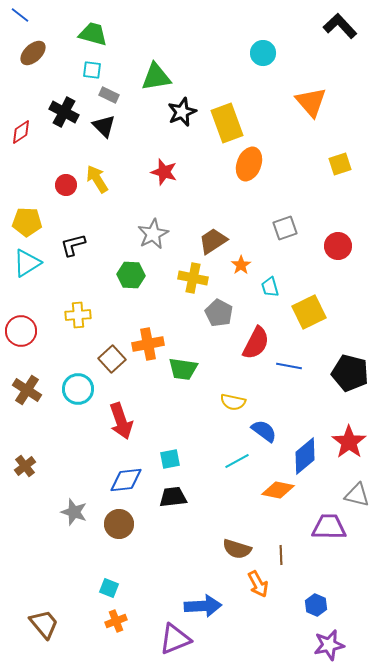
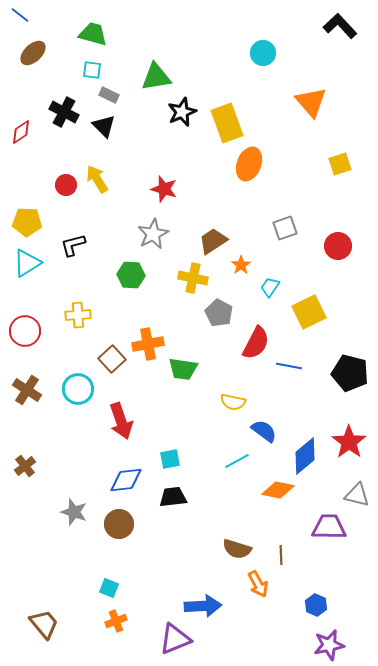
red star at (164, 172): moved 17 px down
cyan trapezoid at (270, 287): rotated 50 degrees clockwise
red circle at (21, 331): moved 4 px right
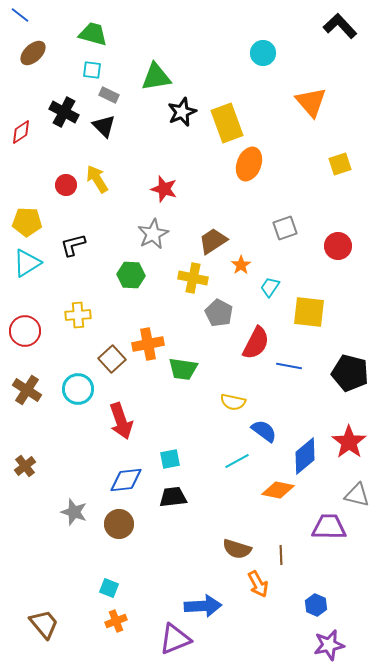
yellow square at (309, 312): rotated 32 degrees clockwise
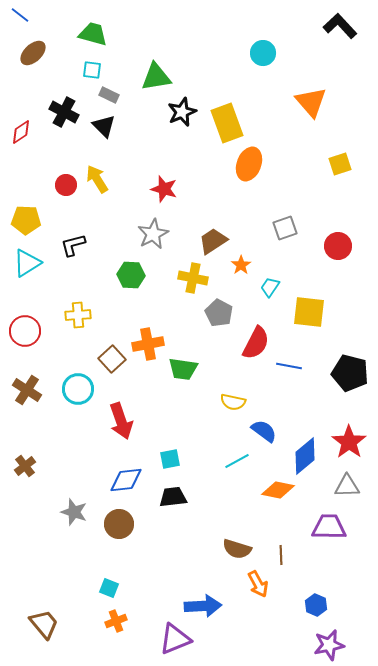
yellow pentagon at (27, 222): moved 1 px left, 2 px up
gray triangle at (357, 495): moved 10 px left, 9 px up; rotated 16 degrees counterclockwise
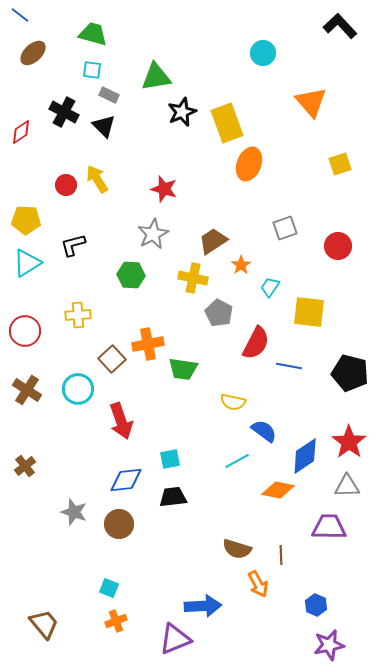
blue diamond at (305, 456): rotated 6 degrees clockwise
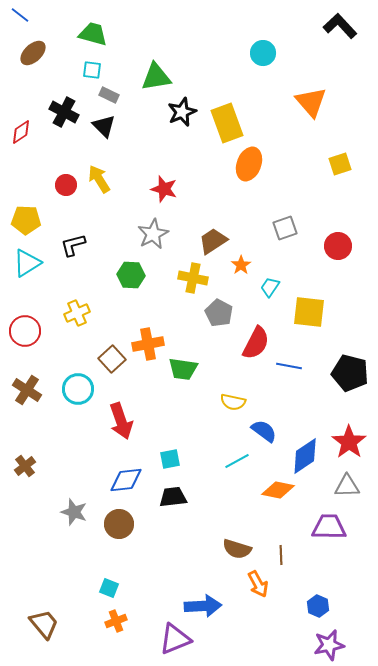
yellow arrow at (97, 179): moved 2 px right
yellow cross at (78, 315): moved 1 px left, 2 px up; rotated 20 degrees counterclockwise
blue hexagon at (316, 605): moved 2 px right, 1 px down
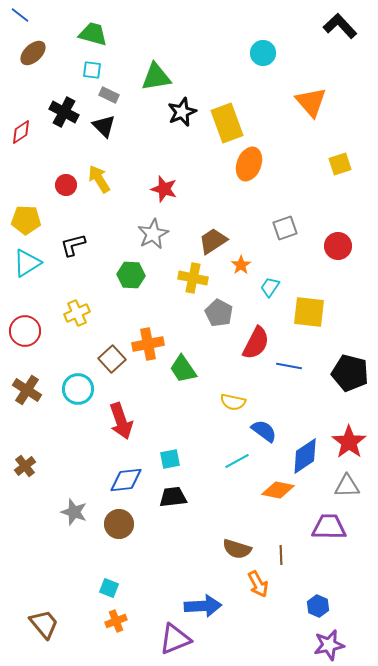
green trapezoid at (183, 369): rotated 48 degrees clockwise
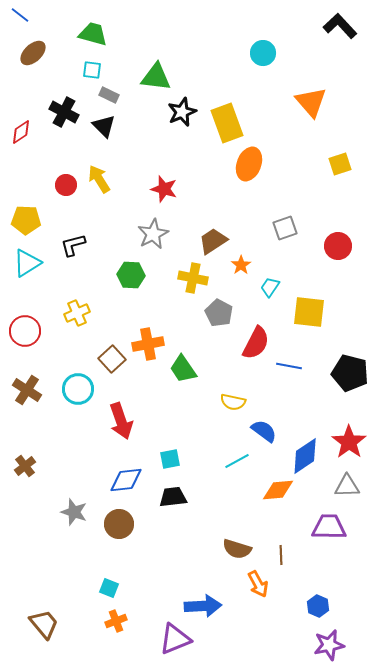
green triangle at (156, 77): rotated 16 degrees clockwise
orange diamond at (278, 490): rotated 16 degrees counterclockwise
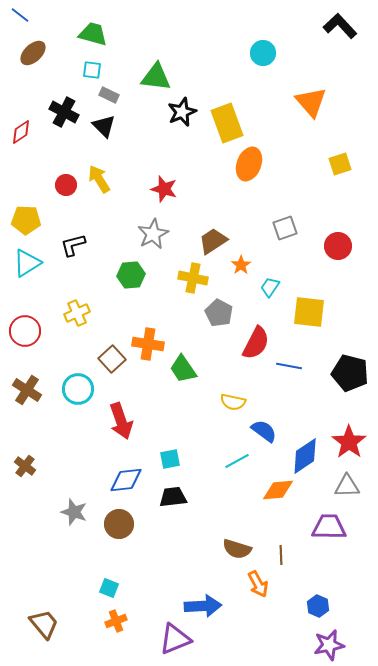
green hexagon at (131, 275): rotated 8 degrees counterclockwise
orange cross at (148, 344): rotated 20 degrees clockwise
brown cross at (25, 466): rotated 15 degrees counterclockwise
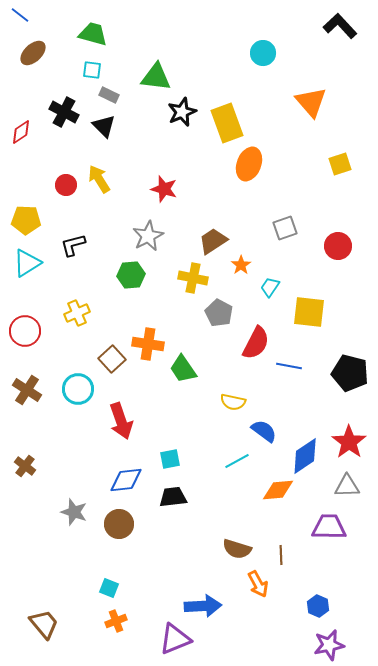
gray star at (153, 234): moved 5 px left, 2 px down
